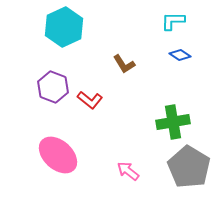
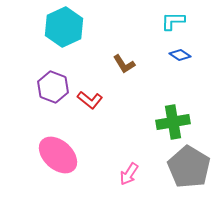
pink arrow: moved 1 px right, 3 px down; rotated 95 degrees counterclockwise
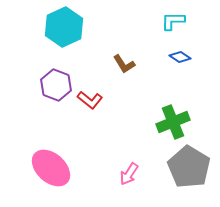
blue diamond: moved 2 px down
purple hexagon: moved 3 px right, 2 px up
green cross: rotated 12 degrees counterclockwise
pink ellipse: moved 7 px left, 13 px down
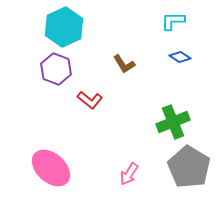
purple hexagon: moved 16 px up
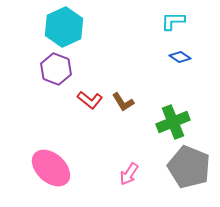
brown L-shape: moved 1 px left, 38 px down
gray pentagon: rotated 9 degrees counterclockwise
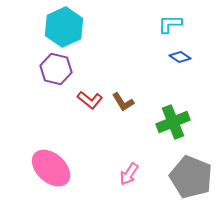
cyan L-shape: moved 3 px left, 3 px down
purple hexagon: rotated 8 degrees counterclockwise
gray pentagon: moved 2 px right, 10 px down
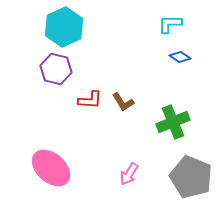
red L-shape: rotated 35 degrees counterclockwise
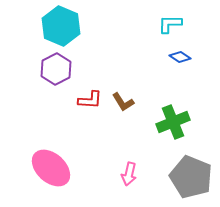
cyan hexagon: moved 3 px left, 1 px up; rotated 12 degrees counterclockwise
purple hexagon: rotated 20 degrees clockwise
pink arrow: rotated 20 degrees counterclockwise
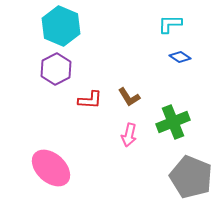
brown L-shape: moved 6 px right, 5 px up
pink arrow: moved 39 px up
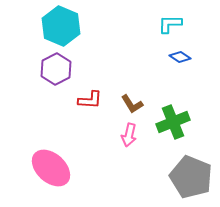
brown L-shape: moved 3 px right, 7 px down
